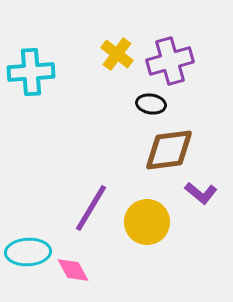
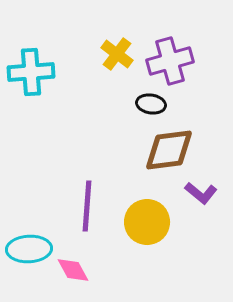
purple line: moved 4 px left, 2 px up; rotated 27 degrees counterclockwise
cyan ellipse: moved 1 px right, 3 px up
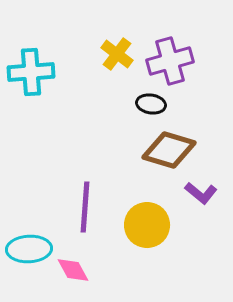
brown diamond: rotated 24 degrees clockwise
purple line: moved 2 px left, 1 px down
yellow circle: moved 3 px down
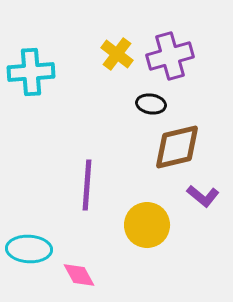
purple cross: moved 5 px up
brown diamond: moved 8 px right, 3 px up; rotated 30 degrees counterclockwise
purple L-shape: moved 2 px right, 3 px down
purple line: moved 2 px right, 22 px up
cyan ellipse: rotated 6 degrees clockwise
pink diamond: moved 6 px right, 5 px down
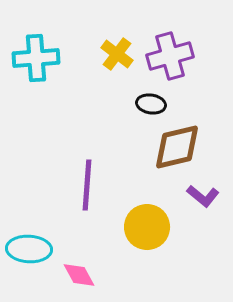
cyan cross: moved 5 px right, 14 px up
yellow circle: moved 2 px down
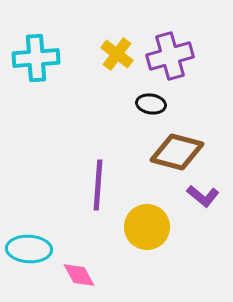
brown diamond: moved 5 px down; rotated 28 degrees clockwise
purple line: moved 11 px right
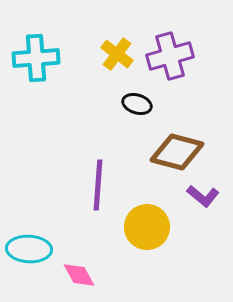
black ellipse: moved 14 px left; rotated 8 degrees clockwise
